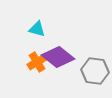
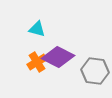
purple diamond: rotated 12 degrees counterclockwise
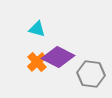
orange cross: rotated 12 degrees counterclockwise
gray hexagon: moved 4 px left, 3 px down
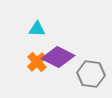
cyan triangle: rotated 12 degrees counterclockwise
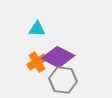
orange cross: rotated 12 degrees clockwise
gray hexagon: moved 28 px left, 6 px down
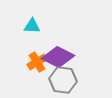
cyan triangle: moved 5 px left, 3 px up
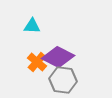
orange cross: rotated 18 degrees counterclockwise
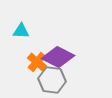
cyan triangle: moved 11 px left, 5 px down
gray hexagon: moved 11 px left
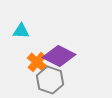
purple diamond: moved 1 px right, 1 px up
gray hexagon: moved 2 px left; rotated 12 degrees clockwise
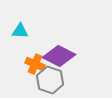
cyan triangle: moved 1 px left
orange cross: moved 2 px left, 2 px down; rotated 18 degrees counterclockwise
